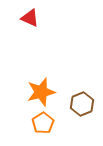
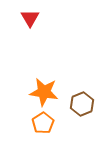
red triangle: rotated 36 degrees clockwise
orange star: moved 3 px right; rotated 24 degrees clockwise
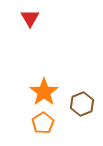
orange star: rotated 28 degrees clockwise
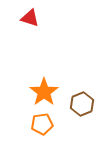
red triangle: rotated 42 degrees counterclockwise
orange pentagon: moved 1 px left, 1 px down; rotated 25 degrees clockwise
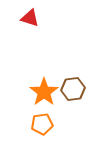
brown hexagon: moved 9 px left, 15 px up; rotated 15 degrees clockwise
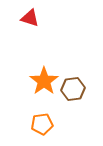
orange star: moved 11 px up
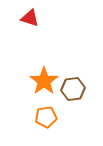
orange pentagon: moved 4 px right, 7 px up
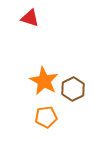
orange star: rotated 8 degrees counterclockwise
brown hexagon: rotated 20 degrees counterclockwise
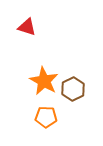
red triangle: moved 3 px left, 9 px down
orange pentagon: rotated 10 degrees clockwise
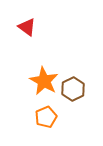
red triangle: rotated 18 degrees clockwise
orange pentagon: rotated 25 degrees counterclockwise
